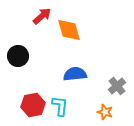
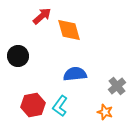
cyan L-shape: rotated 150 degrees counterclockwise
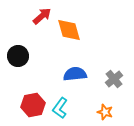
gray cross: moved 3 px left, 7 px up
cyan L-shape: moved 2 px down
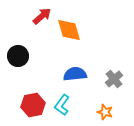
cyan L-shape: moved 2 px right, 3 px up
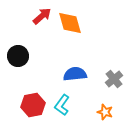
orange diamond: moved 1 px right, 7 px up
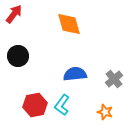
red arrow: moved 28 px left, 2 px up; rotated 12 degrees counterclockwise
orange diamond: moved 1 px left, 1 px down
red hexagon: moved 2 px right
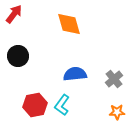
orange star: moved 12 px right; rotated 21 degrees counterclockwise
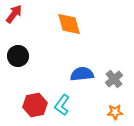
blue semicircle: moved 7 px right
orange star: moved 2 px left
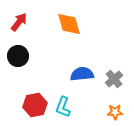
red arrow: moved 5 px right, 8 px down
cyan L-shape: moved 1 px right, 2 px down; rotated 15 degrees counterclockwise
